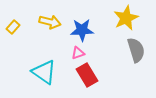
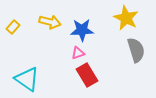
yellow star: rotated 20 degrees counterclockwise
cyan triangle: moved 17 px left, 7 px down
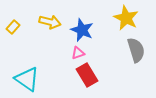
blue star: rotated 25 degrees clockwise
